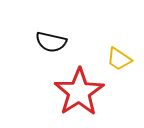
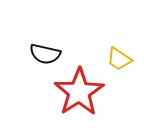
black semicircle: moved 6 px left, 12 px down
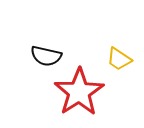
black semicircle: moved 1 px right, 2 px down
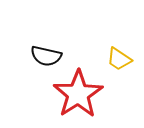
red star: moved 1 px left, 2 px down
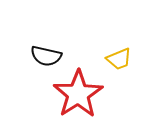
yellow trapezoid: rotated 56 degrees counterclockwise
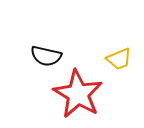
red star: rotated 9 degrees counterclockwise
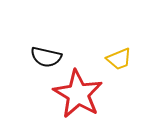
black semicircle: moved 1 px down
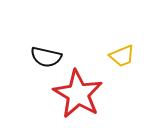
yellow trapezoid: moved 3 px right, 3 px up
